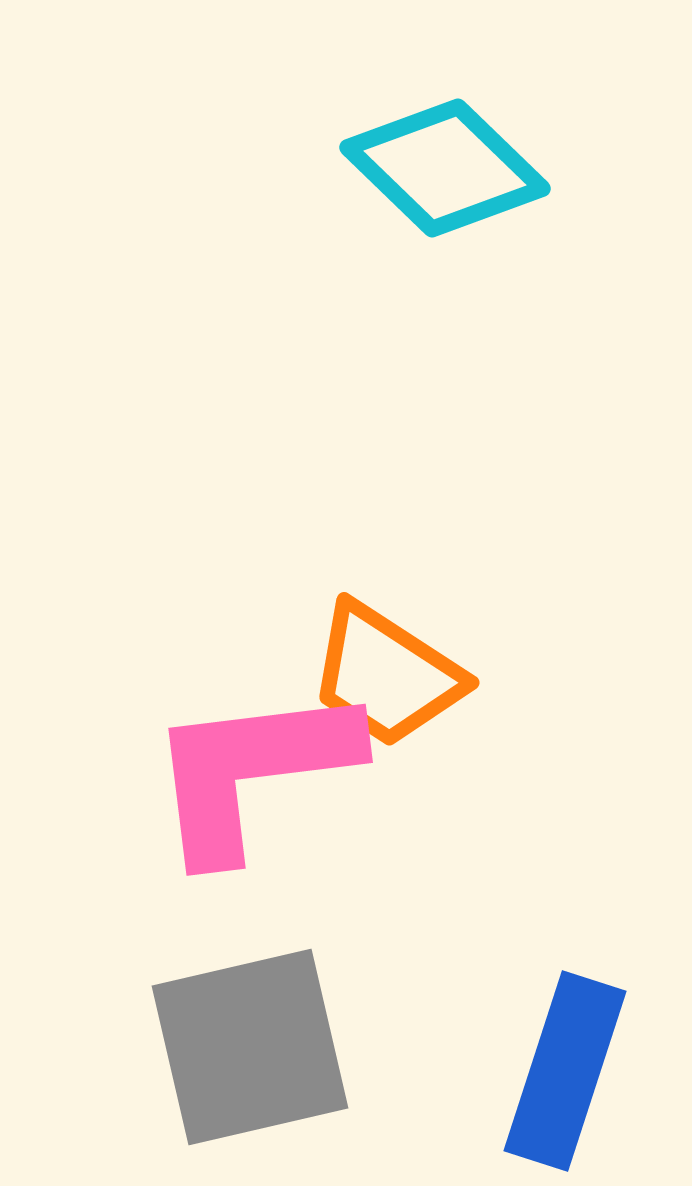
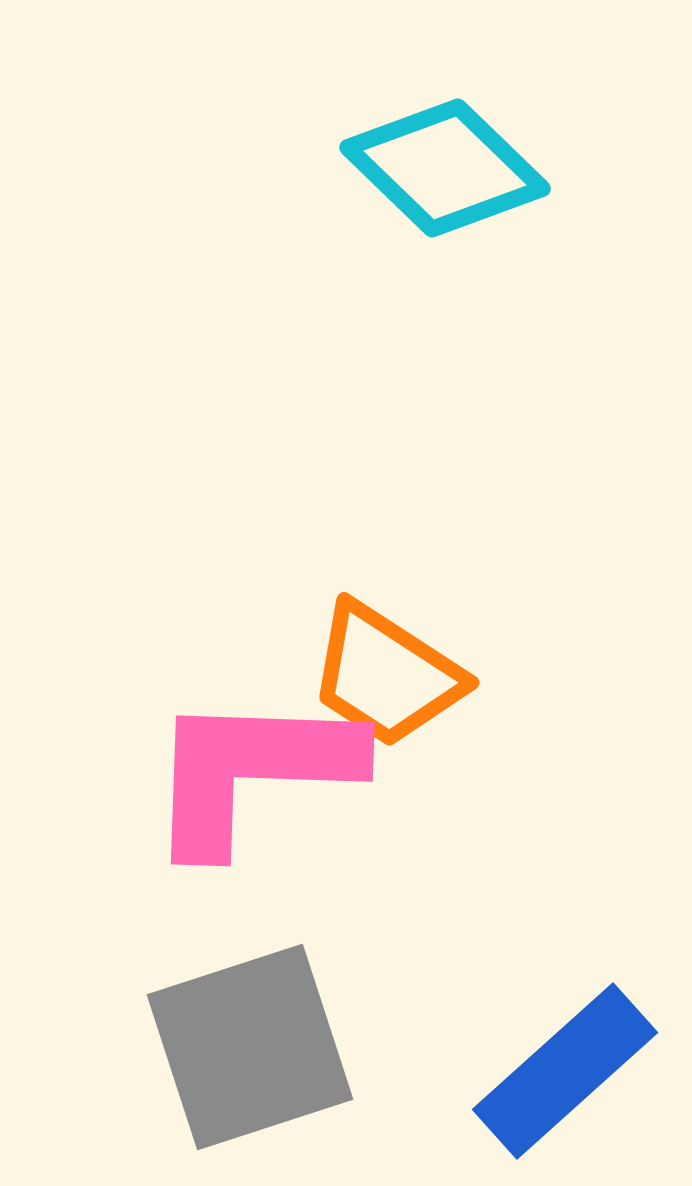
pink L-shape: rotated 9 degrees clockwise
gray square: rotated 5 degrees counterclockwise
blue rectangle: rotated 30 degrees clockwise
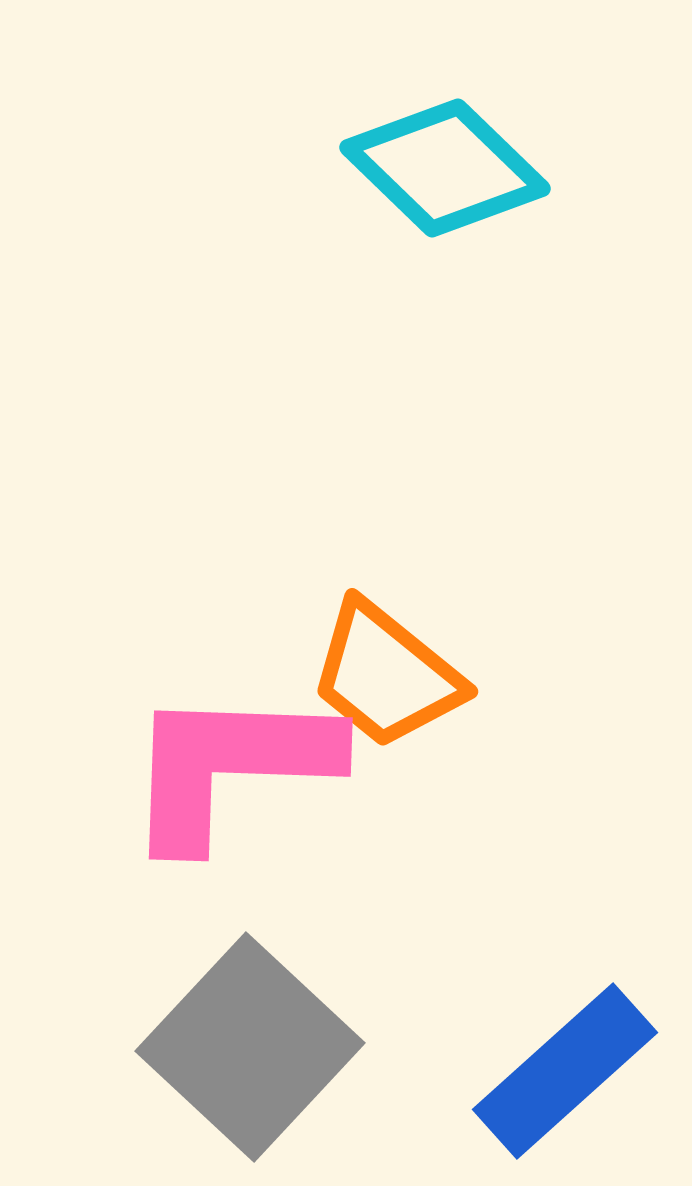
orange trapezoid: rotated 6 degrees clockwise
pink L-shape: moved 22 px left, 5 px up
gray square: rotated 29 degrees counterclockwise
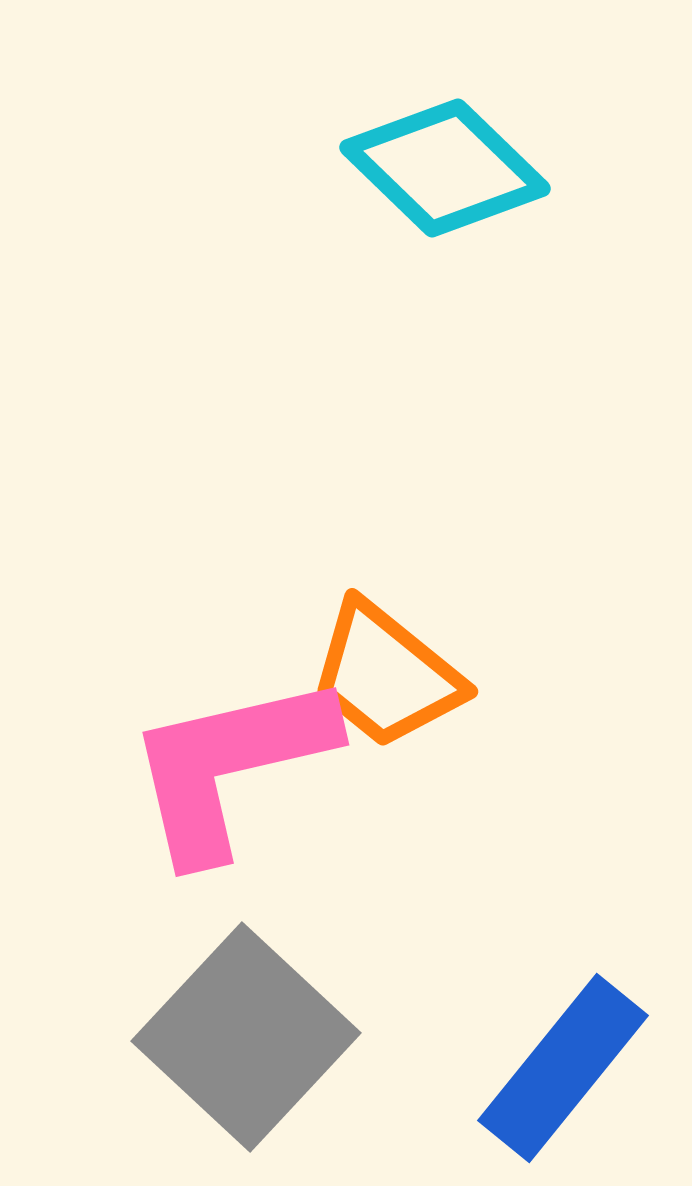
pink L-shape: rotated 15 degrees counterclockwise
gray square: moved 4 px left, 10 px up
blue rectangle: moved 2 px left, 3 px up; rotated 9 degrees counterclockwise
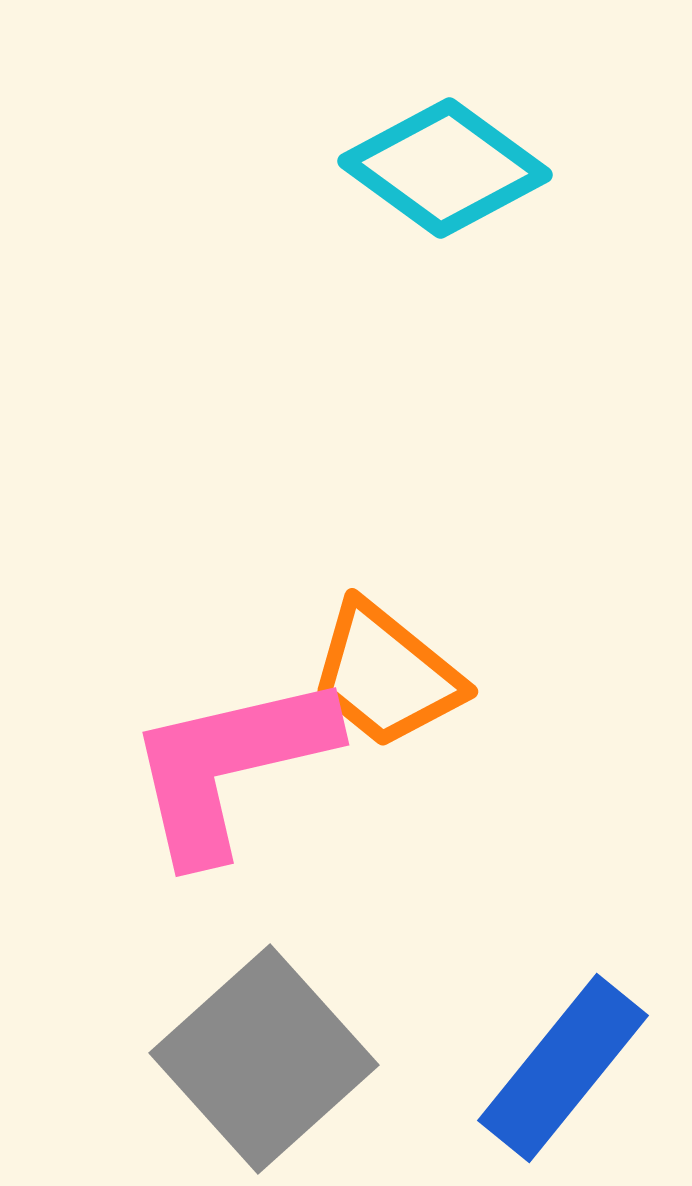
cyan diamond: rotated 8 degrees counterclockwise
gray square: moved 18 px right, 22 px down; rotated 5 degrees clockwise
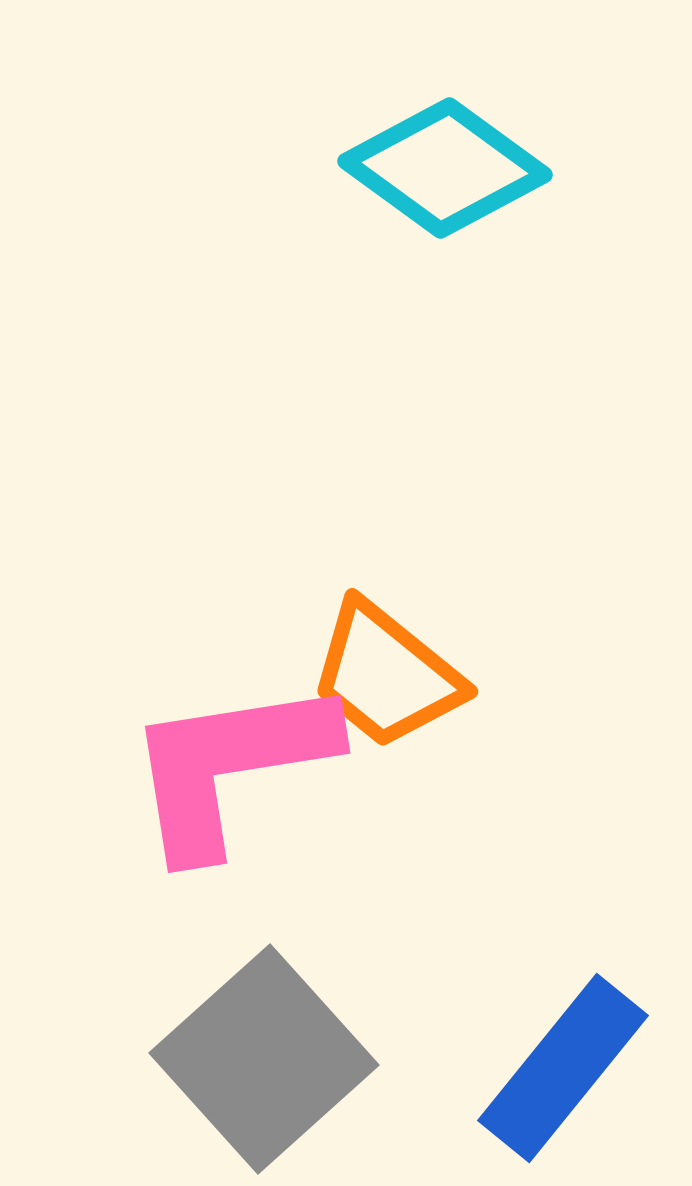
pink L-shape: rotated 4 degrees clockwise
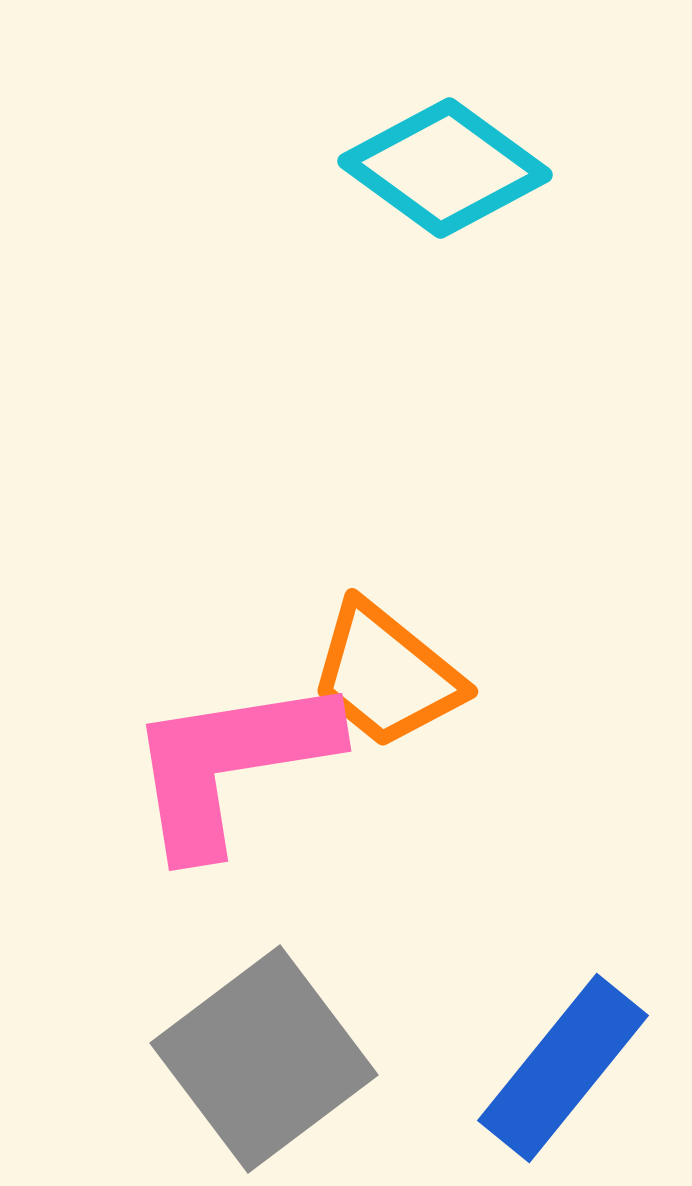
pink L-shape: moved 1 px right, 2 px up
gray square: rotated 5 degrees clockwise
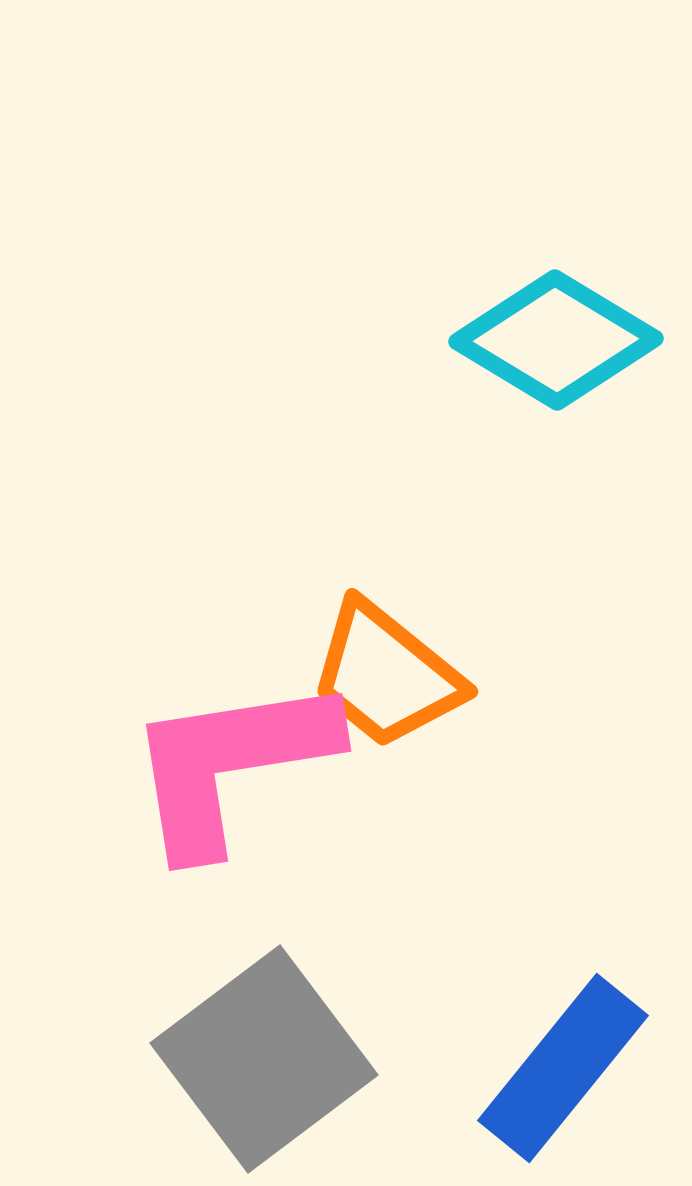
cyan diamond: moved 111 px right, 172 px down; rotated 5 degrees counterclockwise
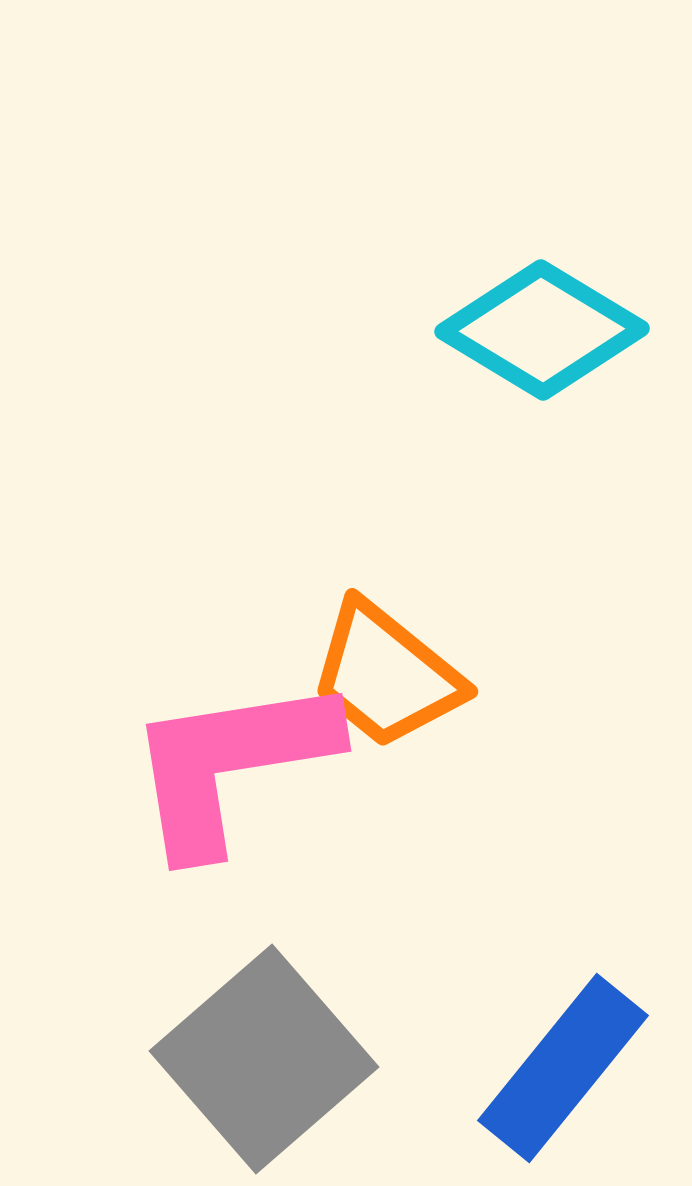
cyan diamond: moved 14 px left, 10 px up
gray square: rotated 4 degrees counterclockwise
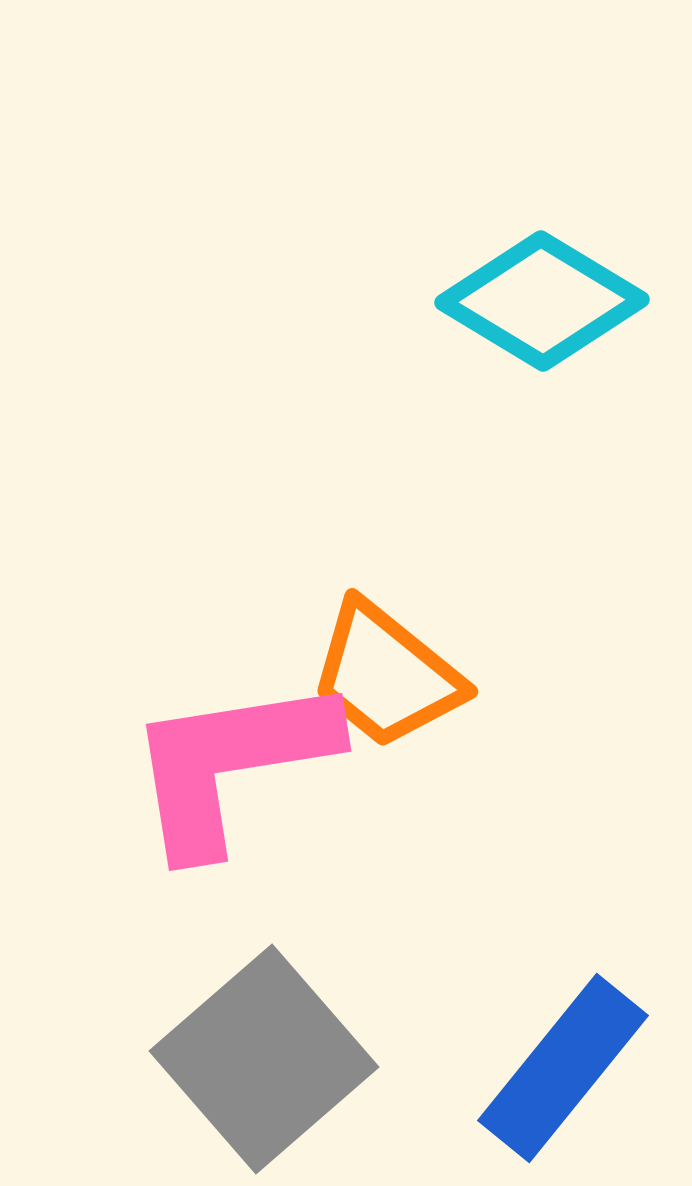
cyan diamond: moved 29 px up
